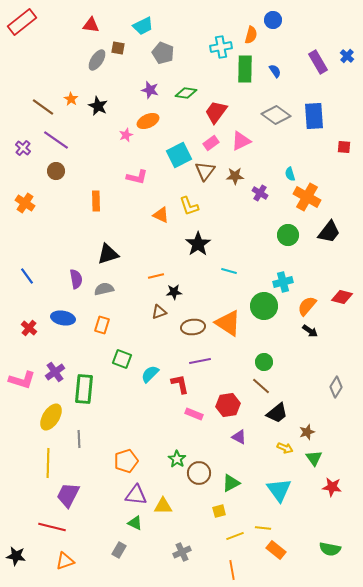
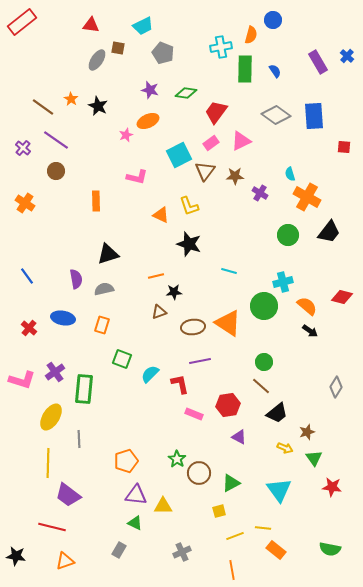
black star at (198, 244): moved 9 px left; rotated 20 degrees counterclockwise
orange semicircle at (307, 306): rotated 90 degrees clockwise
purple trapezoid at (68, 495): rotated 80 degrees counterclockwise
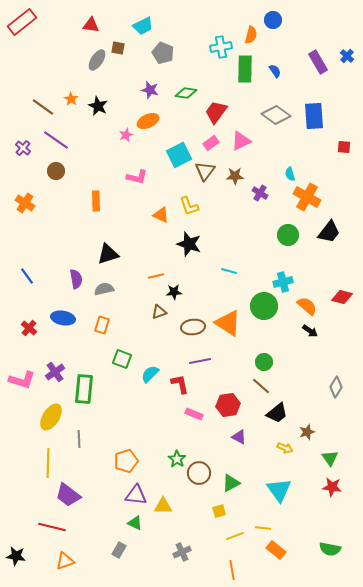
green triangle at (314, 458): moved 16 px right
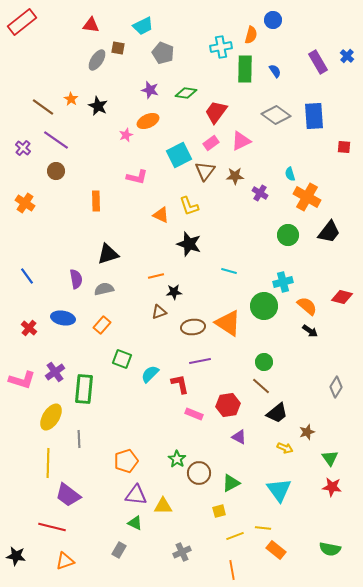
orange rectangle at (102, 325): rotated 24 degrees clockwise
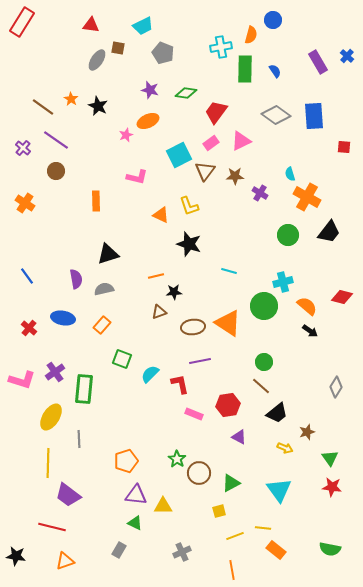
red rectangle at (22, 22): rotated 20 degrees counterclockwise
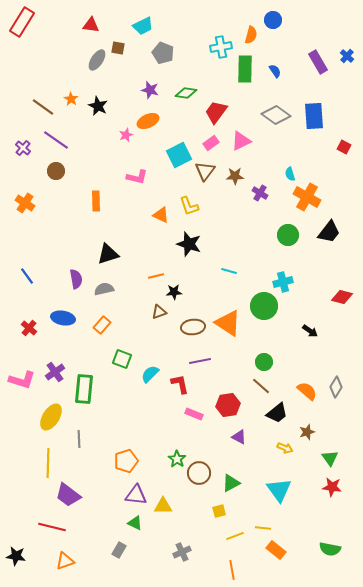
red square at (344, 147): rotated 24 degrees clockwise
orange semicircle at (307, 306): moved 85 px down
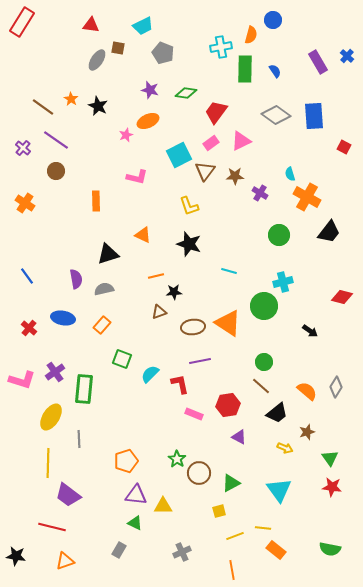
orange triangle at (161, 215): moved 18 px left, 20 px down
green circle at (288, 235): moved 9 px left
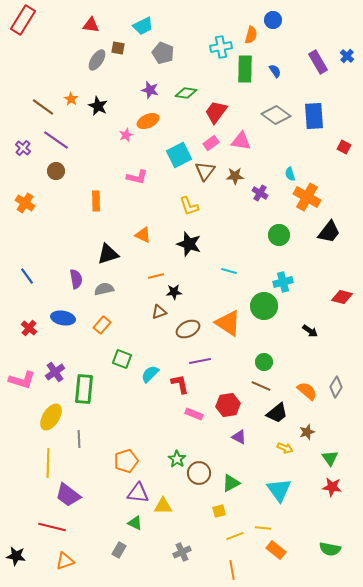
red rectangle at (22, 22): moved 1 px right, 2 px up
pink triangle at (241, 141): rotated 35 degrees clockwise
brown ellipse at (193, 327): moved 5 px left, 2 px down; rotated 20 degrees counterclockwise
brown line at (261, 386): rotated 18 degrees counterclockwise
purple triangle at (136, 495): moved 2 px right, 2 px up
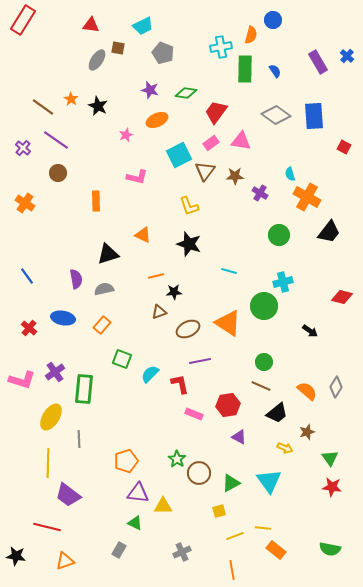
orange ellipse at (148, 121): moved 9 px right, 1 px up
brown circle at (56, 171): moved 2 px right, 2 px down
cyan triangle at (279, 490): moved 10 px left, 9 px up
red line at (52, 527): moved 5 px left
